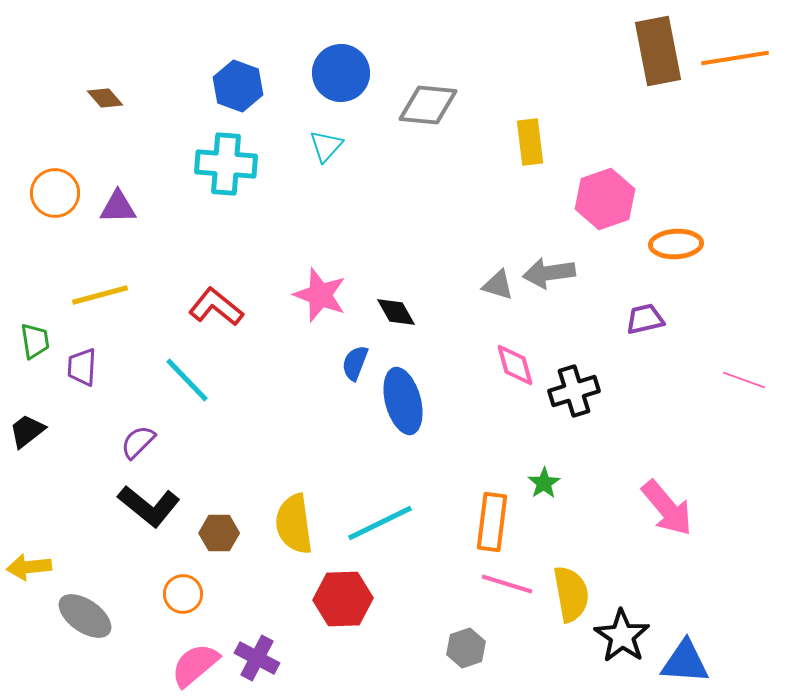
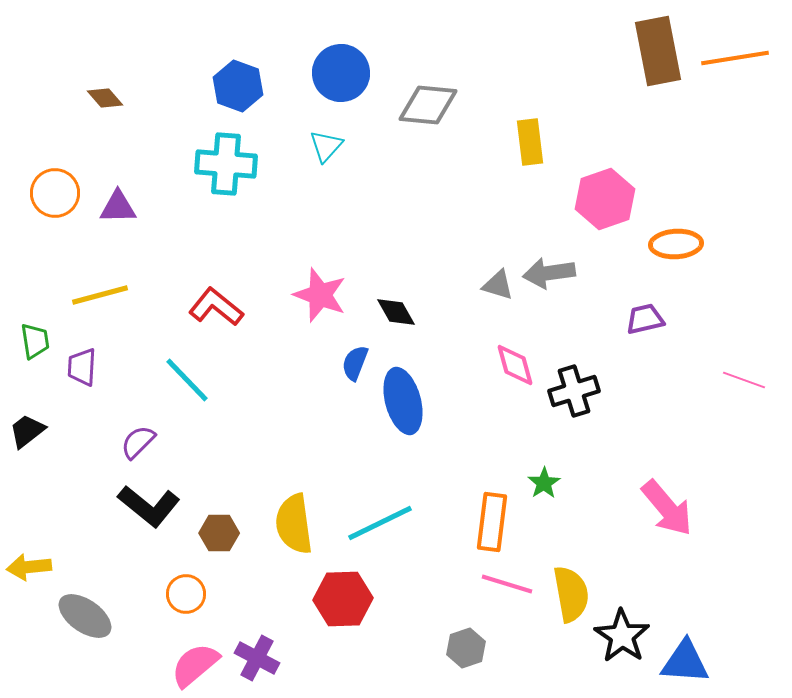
orange circle at (183, 594): moved 3 px right
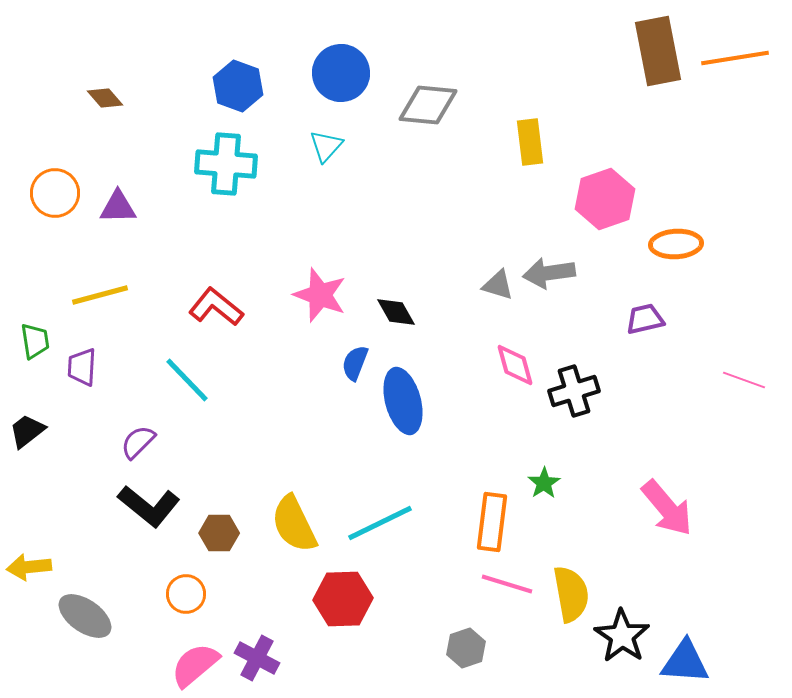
yellow semicircle at (294, 524): rotated 18 degrees counterclockwise
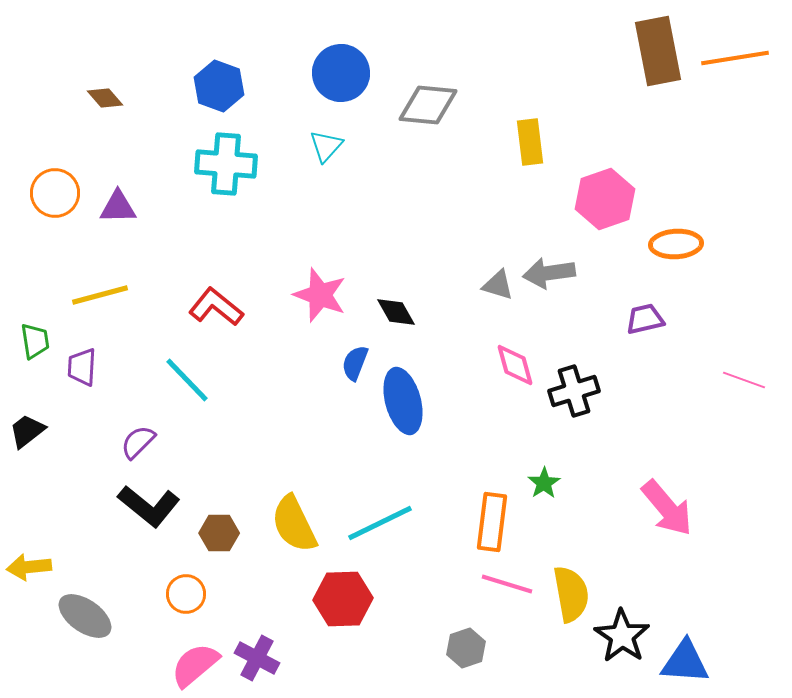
blue hexagon at (238, 86): moved 19 px left
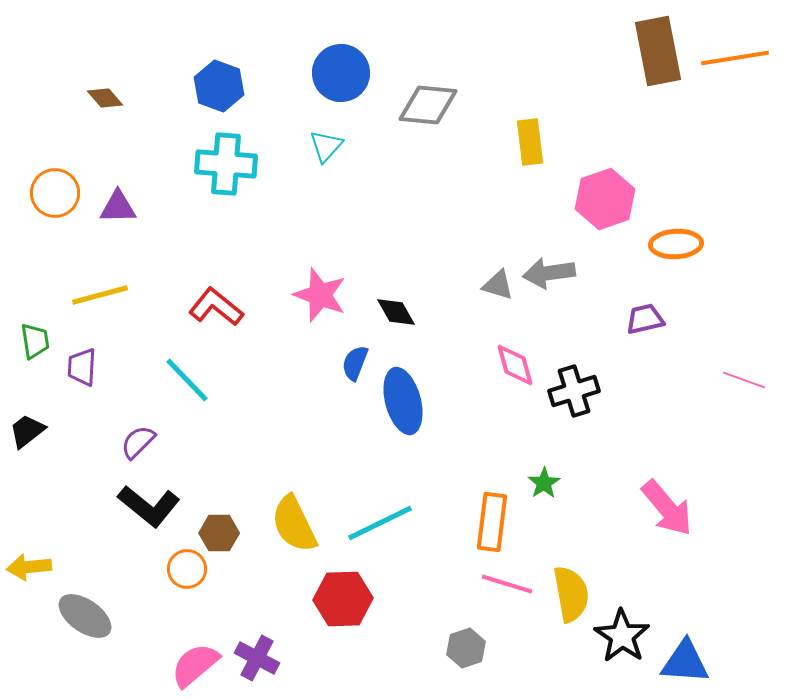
orange circle at (186, 594): moved 1 px right, 25 px up
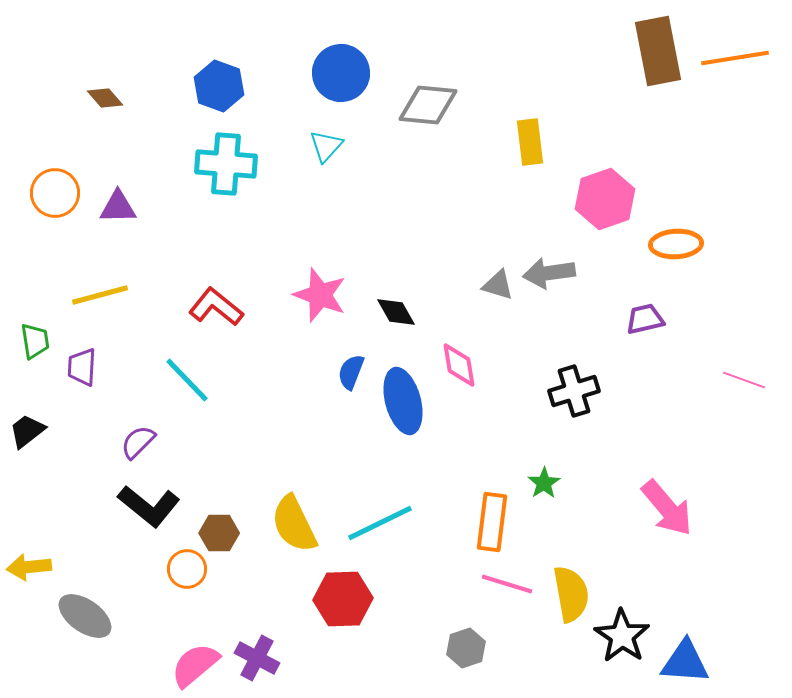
blue semicircle at (355, 363): moved 4 px left, 9 px down
pink diamond at (515, 365): moved 56 px left; rotated 6 degrees clockwise
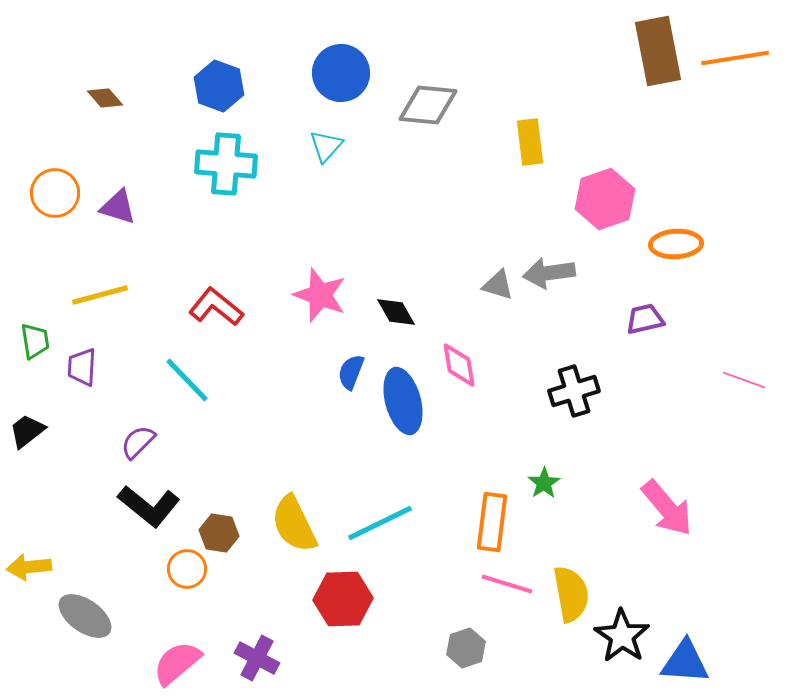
purple triangle at (118, 207): rotated 18 degrees clockwise
brown hexagon at (219, 533): rotated 9 degrees clockwise
pink semicircle at (195, 665): moved 18 px left, 2 px up
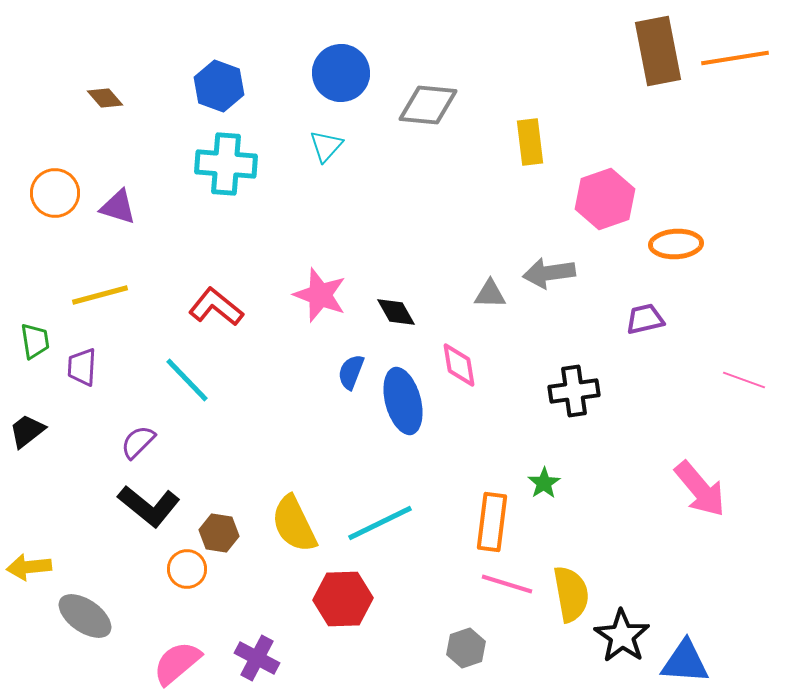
gray triangle at (498, 285): moved 8 px left, 9 px down; rotated 16 degrees counterclockwise
black cross at (574, 391): rotated 9 degrees clockwise
pink arrow at (667, 508): moved 33 px right, 19 px up
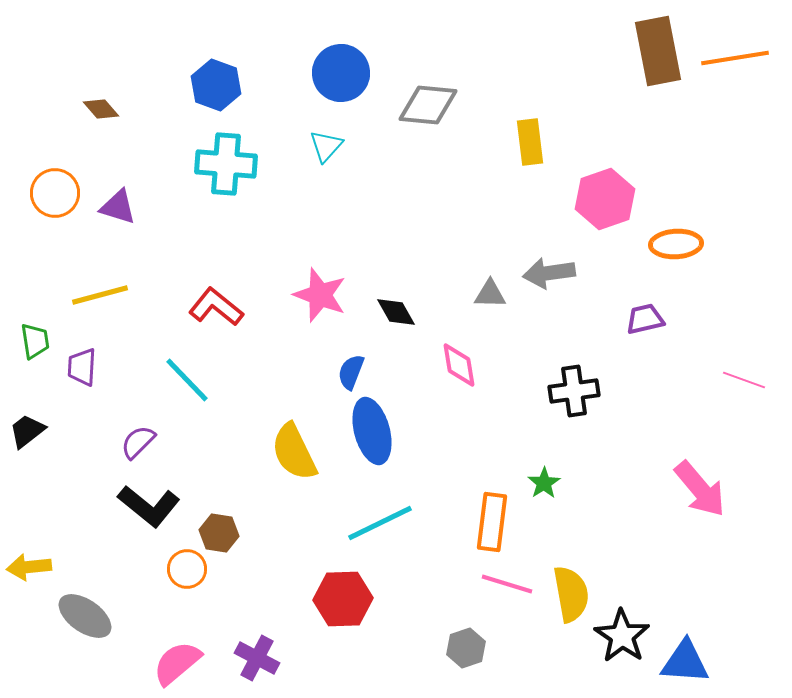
blue hexagon at (219, 86): moved 3 px left, 1 px up
brown diamond at (105, 98): moved 4 px left, 11 px down
blue ellipse at (403, 401): moved 31 px left, 30 px down
yellow semicircle at (294, 524): moved 72 px up
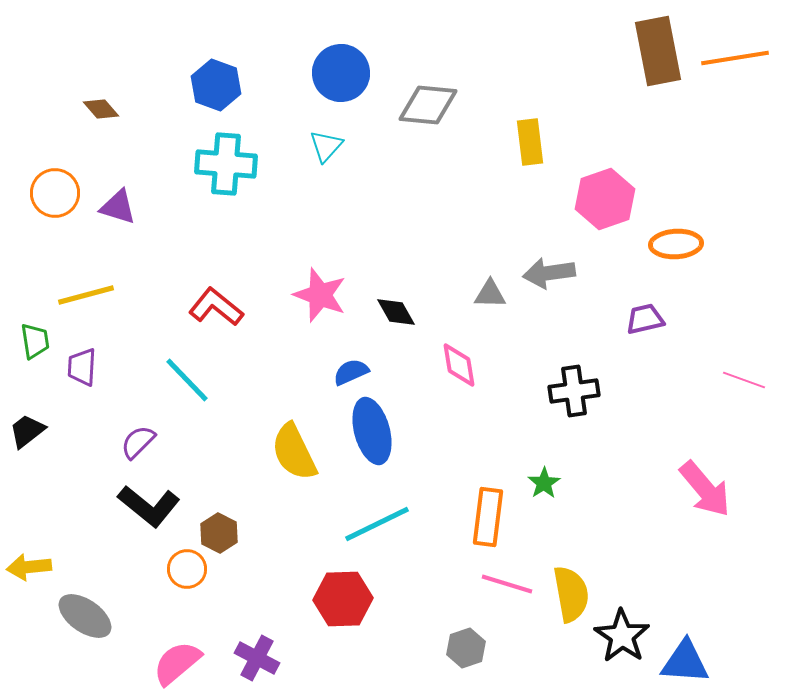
yellow line at (100, 295): moved 14 px left
blue semicircle at (351, 372): rotated 45 degrees clockwise
pink arrow at (700, 489): moved 5 px right
orange rectangle at (492, 522): moved 4 px left, 5 px up
cyan line at (380, 523): moved 3 px left, 1 px down
brown hexagon at (219, 533): rotated 18 degrees clockwise
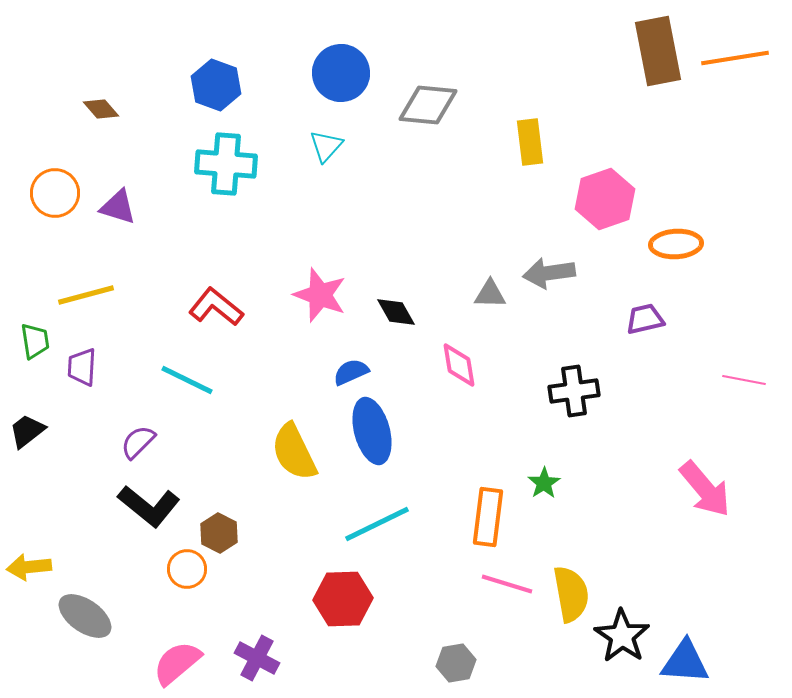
cyan line at (187, 380): rotated 20 degrees counterclockwise
pink line at (744, 380): rotated 9 degrees counterclockwise
gray hexagon at (466, 648): moved 10 px left, 15 px down; rotated 9 degrees clockwise
